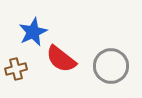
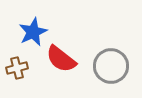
brown cross: moved 1 px right, 1 px up
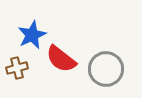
blue star: moved 1 px left, 3 px down
gray circle: moved 5 px left, 3 px down
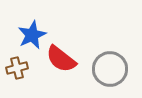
gray circle: moved 4 px right
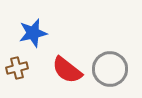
blue star: moved 1 px right, 2 px up; rotated 12 degrees clockwise
red semicircle: moved 6 px right, 11 px down
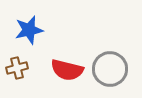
blue star: moved 4 px left, 3 px up
red semicircle: rotated 24 degrees counterclockwise
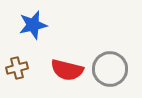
blue star: moved 4 px right, 5 px up
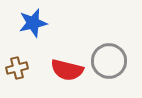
blue star: moved 2 px up
gray circle: moved 1 px left, 8 px up
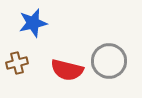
brown cross: moved 5 px up
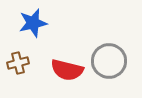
brown cross: moved 1 px right
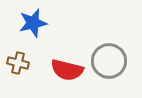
brown cross: rotated 30 degrees clockwise
